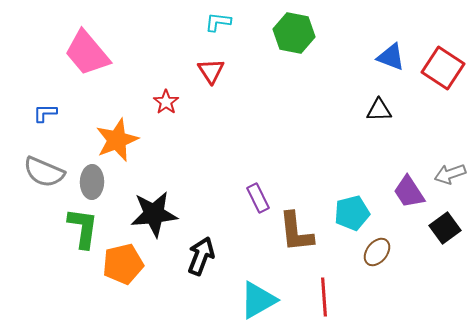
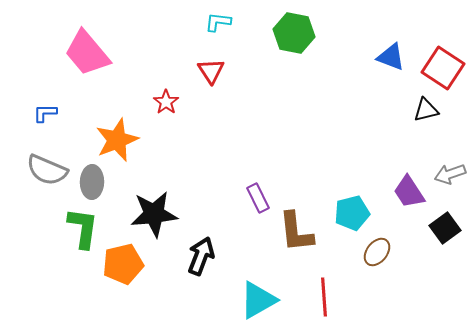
black triangle: moved 47 px right; rotated 12 degrees counterclockwise
gray semicircle: moved 3 px right, 2 px up
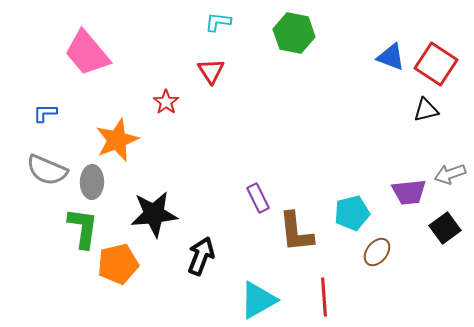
red square: moved 7 px left, 4 px up
purple trapezoid: rotated 63 degrees counterclockwise
orange pentagon: moved 5 px left
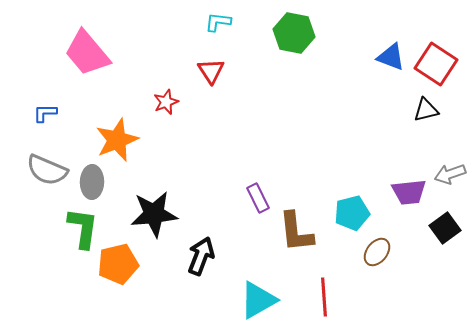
red star: rotated 15 degrees clockwise
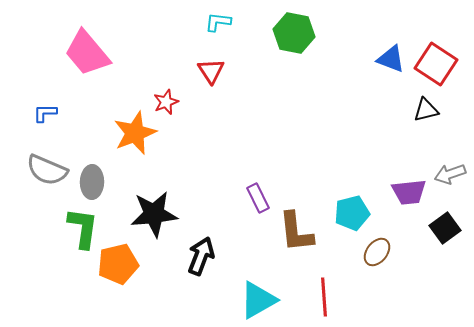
blue triangle: moved 2 px down
orange star: moved 18 px right, 7 px up
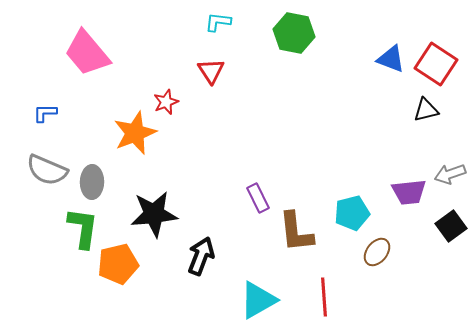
black square: moved 6 px right, 2 px up
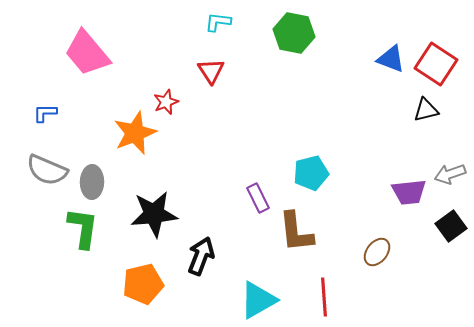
cyan pentagon: moved 41 px left, 40 px up
orange pentagon: moved 25 px right, 20 px down
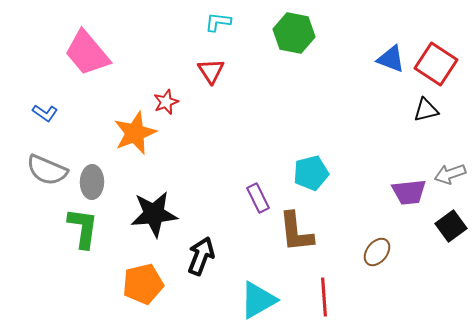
blue L-shape: rotated 145 degrees counterclockwise
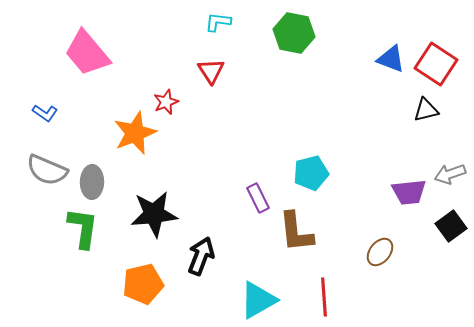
brown ellipse: moved 3 px right
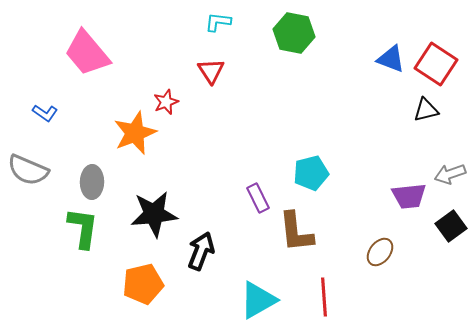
gray semicircle: moved 19 px left
purple trapezoid: moved 4 px down
black arrow: moved 5 px up
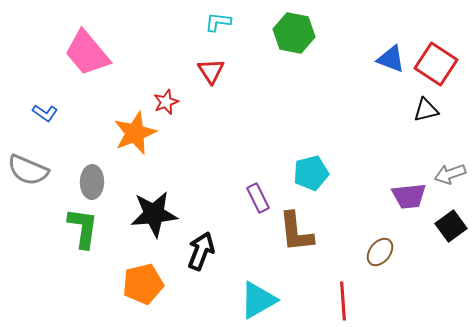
red line: moved 19 px right, 4 px down
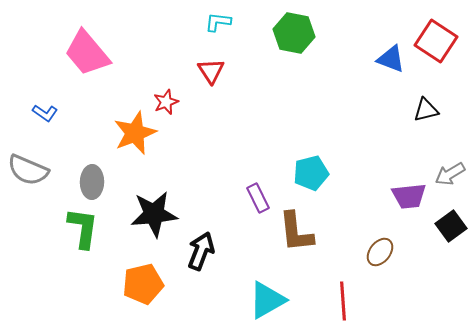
red square: moved 23 px up
gray arrow: rotated 12 degrees counterclockwise
cyan triangle: moved 9 px right
